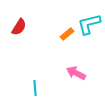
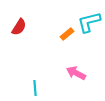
cyan L-shape: moved 2 px up
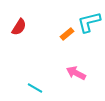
cyan line: rotated 56 degrees counterclockwise
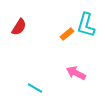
cyan L-shape: moved 3 px left, 3 px down; rotated 60 degrees counterclockwise
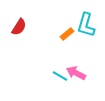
cyan line: moved 25 px right, 12 px up
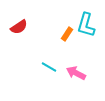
red semicircle: rotated 24 degrees clockwise
orange rectangle: rotated 16 degrees counterclockwise
cyan line: moved 11 px left, 9 px up
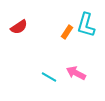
orange rectangle: moved 2 px up
cyan line: moved 10 px down
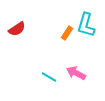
red semicircle: moved 2 px left, 2 px down
orange rectangle: moved 1 px down
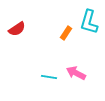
cyan L-shape: moved 3 px right, 3 px up
orange rectangle: moved 1 px left
cyan line: rotated 21 degrees counterclockwise
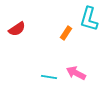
cyan L-shape: moved 3 px up
